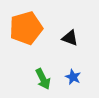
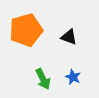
orange pentagon: moved 2 px down
black triangle: moved 1 px left, 1 px up
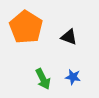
orange pentagon: moved 3 px up; rotated 24 degrees counterclockwise
blue star: rotated 14 degrees counterclockwise
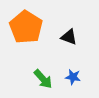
green arrow: rotated 15 degrees counterclockwise
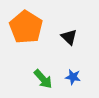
black triangle: rotated 24 degrees clockwise
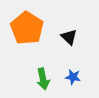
orange pentagon: moved 1 px right, 1 px down
green arrow: rotated 30 degrees clockwise
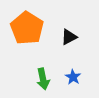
black triangle: rotated 48 degrees clockwise
blue star: rotated 21 degrees clockwise
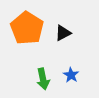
black triangle: moved 6 px left, 4 px up
blue star: moved 2 px left, 2 px up
